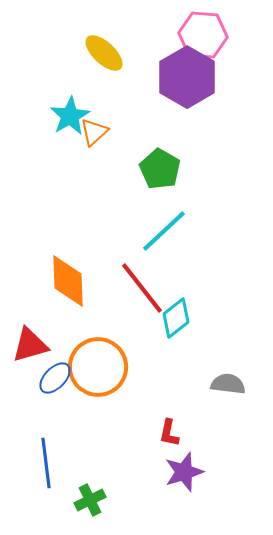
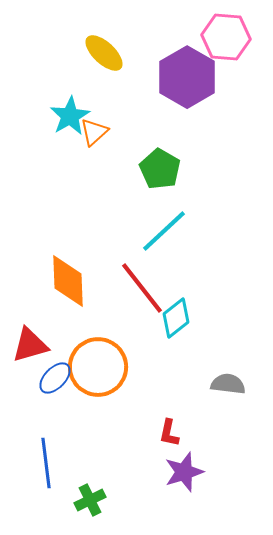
pink hexagon: moved 23 px right, 2 px down
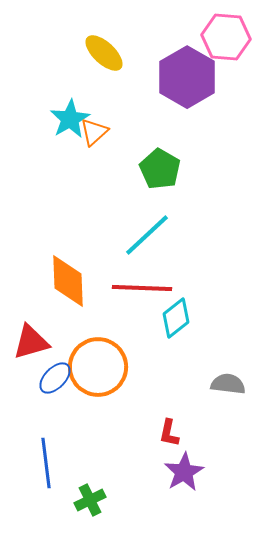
cyan star: moved 3 px down
cyan line: moved 17 px left, 4 px down
red line: rotated 50 degrees counterclockwise
red triangle: moved 1 px right, 3 px up
purple star: rotated 12 degrees counterclockwise
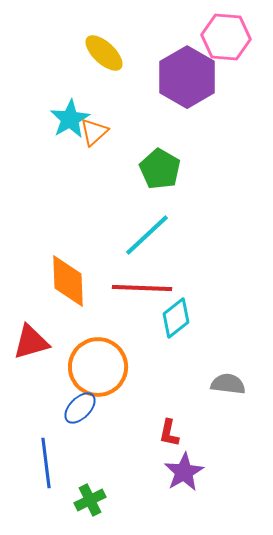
blue ellipse: moved 25 px right, 30 px down
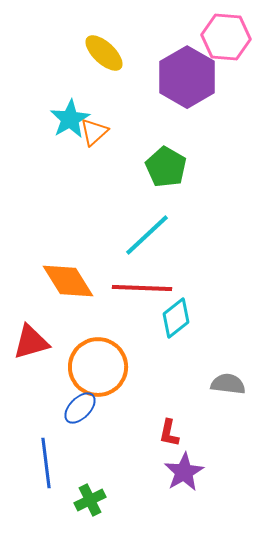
green pentagon: moved 6 px right, 2 px up
orange diamond: rotated 30 degrees counterclockwise
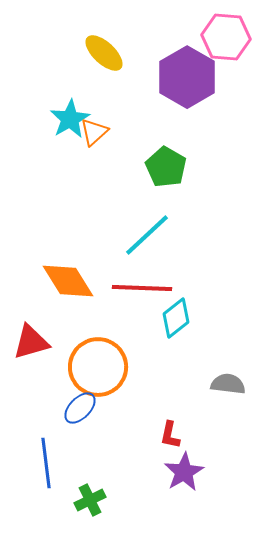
red L-shape: moved 1 px right, 2 px down
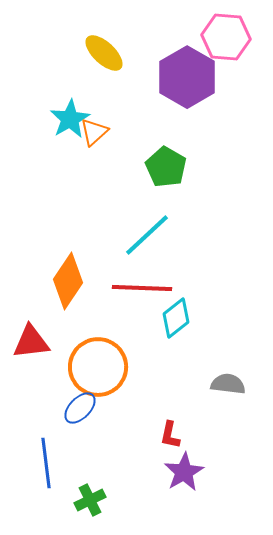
orange diamond: rotated 66 degrees clockwise
red triangle: rotated 9 degrees clockwise
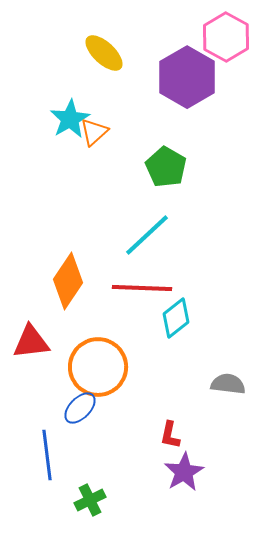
pink hexagon: rotated 24 degrees clockwise
blue line: moved 1 px right, 8 px up
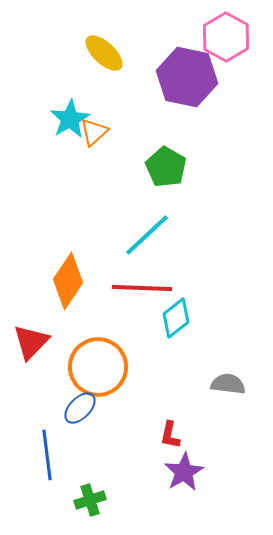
purple hexagon: rotated 18 degrees counterclockwise
red triangle: rotated 39 degrees counterclockwise
green cross: rotated 8 degrees clockwise
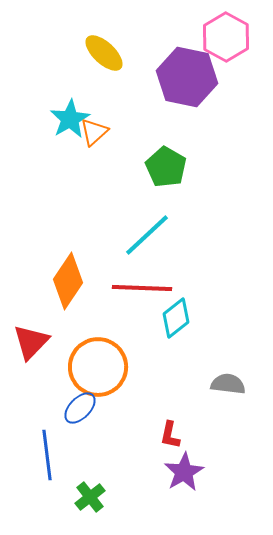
green cross: moved 3 px up; rotated 20 degrees counterclockwise
